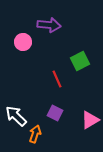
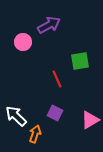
purple arrow: rotated 35 degrees counterclockwise
green square: rotated 18 degrees clockwise
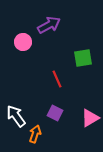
green square: moved 3 px right, 3 px up
white arrow: rotated 10 degrees clockwise
pink triangle: moved 2 px up
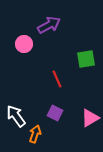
pink circle: moved 1 px right, 2 px down
green square: moved 3 px right, 1 px down
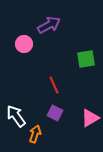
red line: moved 3 px left, 6 px down
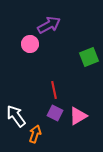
pink circle: moved 6 px right
green square: moved 3 px right, 2 px up; rotated 12 degrees counterclockwise
red line: moved 5 px down; rotated 12 degrees clockwise
pink triangle: moved 12 px left, 2 px up
